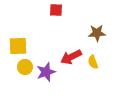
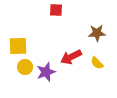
yellow semicircle: moved 4 px right, 1 px down; rotated 24 degrees counterclockwise
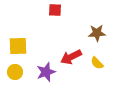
red square: moved 1 px left
yellow circle: moved 10 px left, 5 px down
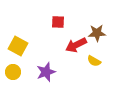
red square: moved 3 px right, 12 px down
yellow square: rotated 30 degrees clockwise
red arrow: moved 5 px right, 12 px up
yellow semicircle: moved 3 px left, 2 px up; rotated 16 degrees counterclockwise
yellow circle: moved 2 px left
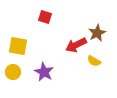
red square: moved 13 px left, 5 px up; rotated 16 degrees clockwise
brown star: rotated 24 degrees counterclockwise
yellow square: rotated 18 degrees counterclockwise
purple star: moved 2 px left; rotated 24 degrees counterclockwise
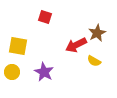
yellow circle: moved 1 px left
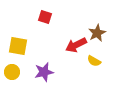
purple star: rotated 30 degrees clockwise
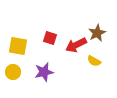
red square: moved 5 px right, 21 px down
yellow circle: moved 1 px right
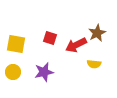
yellow square: moved 2 px left, 2 px up
yellow semicircle: moved 3 px down; rotated 24 degrees counterclockwise
